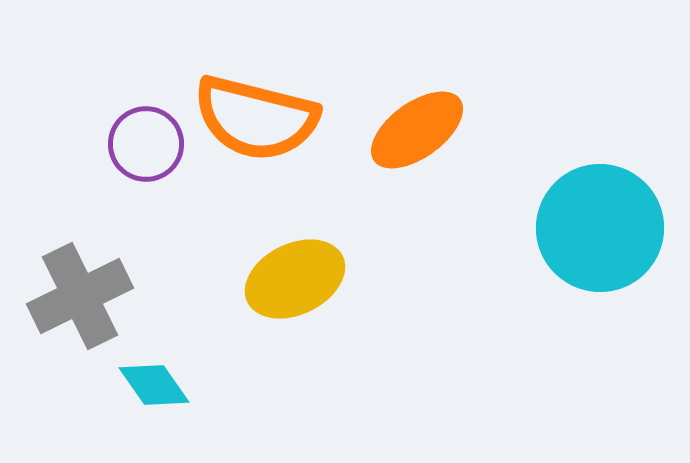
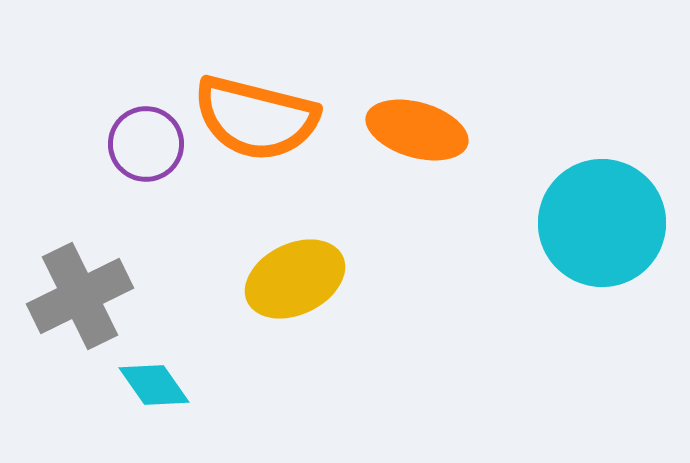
orange ellipse: rotated 52 degrees clockwise
cyan circle: moved 2 px right, 5 px up
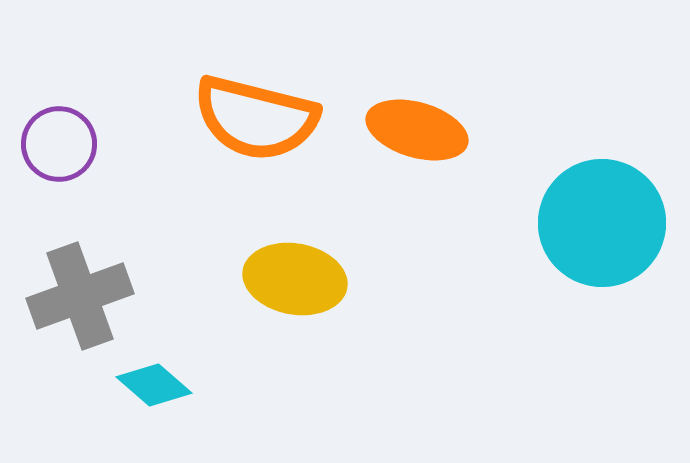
purple circle: moved 87 px left
yellow ellipse: rotated 36 degrees clockwise
gray cross: rotated 6 degrees clockwise
cyan diamond: rotated 14 degrees counterclockwise
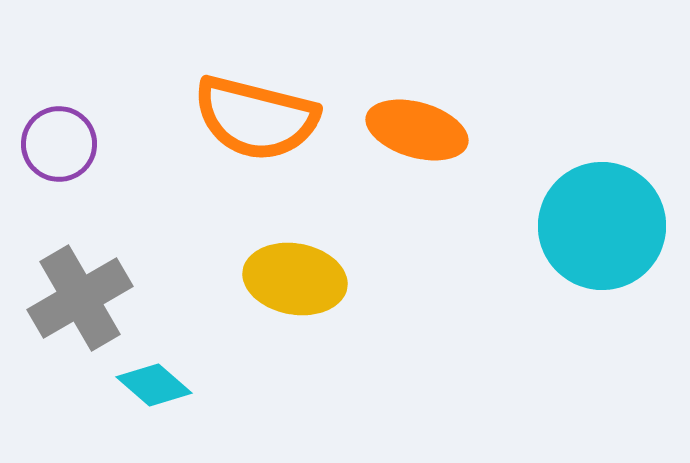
cyan circle: moved 3 px down
gray cross: moved 2 px down; rotated 10 degrees counterclockwise
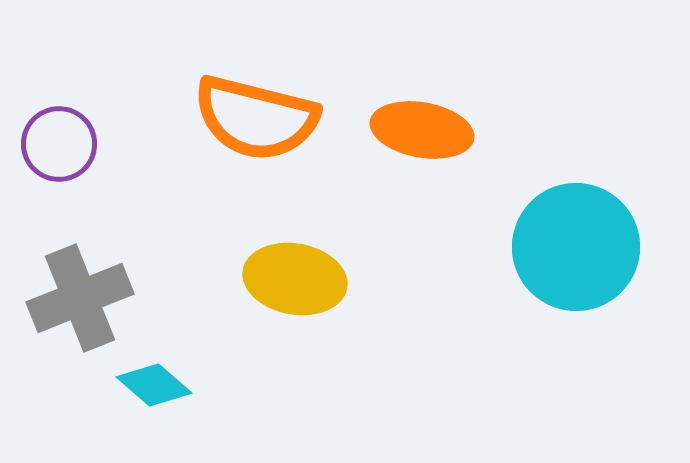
orange ellipse: moved 5 px right; rotated 6 degrees counterclockwise
cyan circle: moved 26 px left, 21 px down
gray cross: rotated 8 degrees clockwise
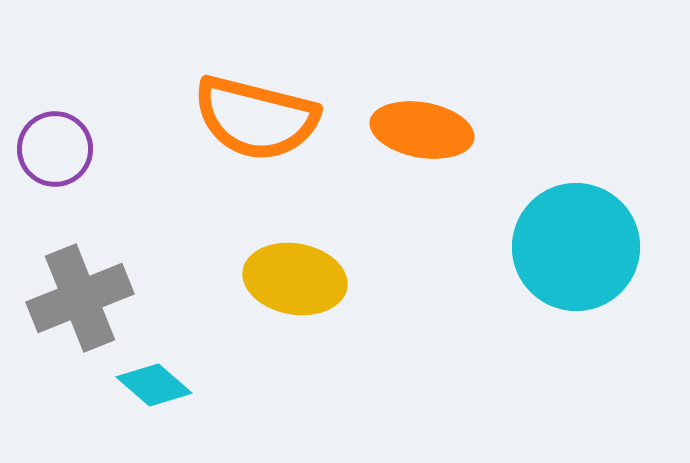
purple circle: moved 4 px left, 5 px down
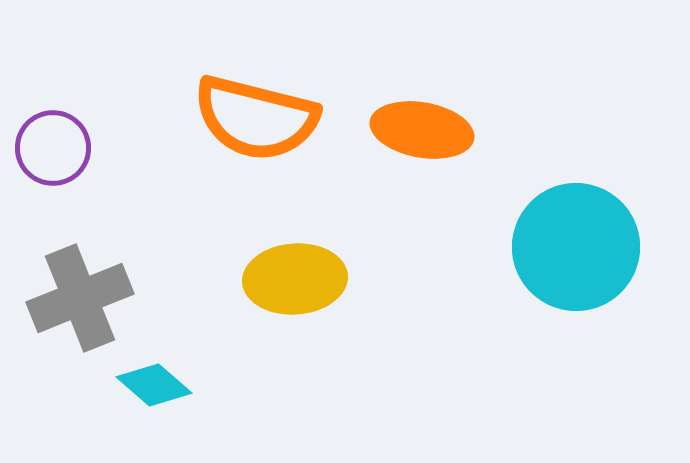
purple circle: moved 2 px left, 1 px up
yellow ellipse: rotated 14 degrees counterclockwise
